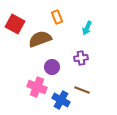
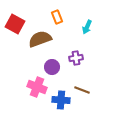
cyan arrow: moved 1 px up
purple cross: moved 5 px left
blue cross: rotated 24 degrees counterclockwise
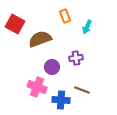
orange rectangle: moved 8 px right, 1 px up
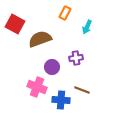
orange rectangle: moved 3 px up; rotated 48 degrees clockwise
